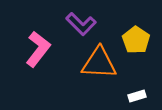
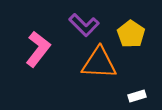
purple L-shape: moved 3 px right, 1 px down
yellow pentagon: moved 5 px left, 6 px up
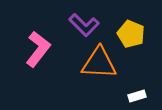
yellow pentagon: rotated 12 degrees counterclockwise
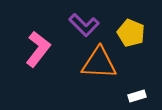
yellow pentagon: moved 1 px up
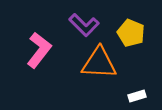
pink L-shape: moved 1 px right, 1 px down
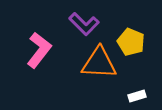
purple L-shape: moved 1 px up
yellow pentagon: moved 9 px down
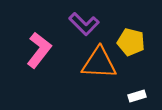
yellow pentagon: rotated 8 degrees counterclockwise
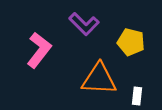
orange triangle: moved 16 px down
white rectangle: rotated 66 degrees counterclockwise
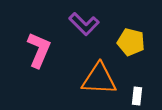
pink L-shape: rotated 15 degrees counterclockwise
